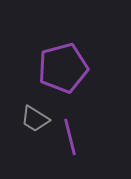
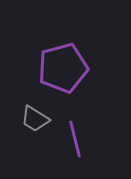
purple line: moved 5 px right, 2 px down
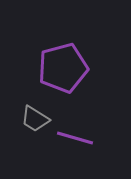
purple line: moved 1 px up; rotated 60 degrees counterclockwise
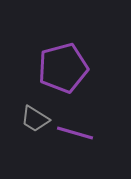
purple line: moved 5 px up
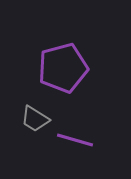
purple line: moved 7 px down
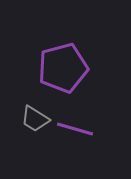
purple line: moved 11 px up
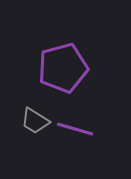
gray trapezoid: moved 2 px down
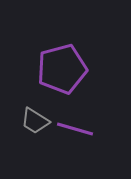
purple pentagon: moved 1 px left, 1 px down
